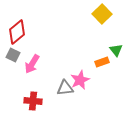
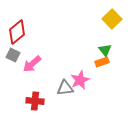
yellow square: moved 10 px right, 5 px down
green triangle: moved 11 px left
pink arrow: rotated 18 degrees clockwise
red cross: moved 2 px right
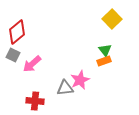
orange rectangle: moved 2 px right, 1 px up
